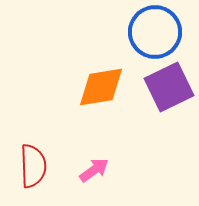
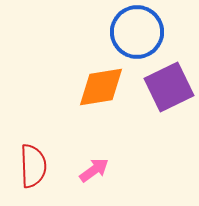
blue circle: moved 18 px left
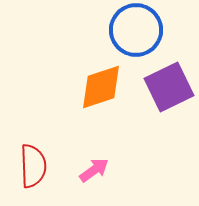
blue circle: moved 1 px left, 2 px up
orange diamond: rotated 9 degrees counterclockwise
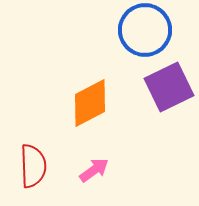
blue circle: moved 9 px right
orange diamond: moved 11 px left, 16 px down; rotated 9 degrees counterclockwise
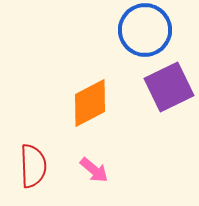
pink arrow: rotated 76 degrees clockwise
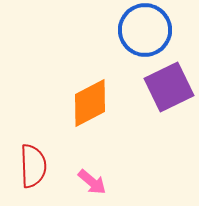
pink arrow: moved 2 px left, 12 px down
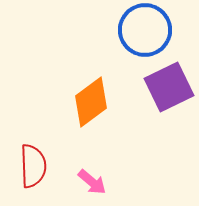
orange diamond: moved 1 px right, 1 px up; rotated 9 degrees counterclockwise
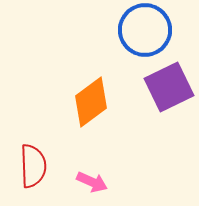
pink arrow: rotated 16 degrees counterclockwise
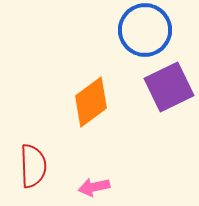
pink arrow: moved 2 px right, 5 px down; rotated 144 degrees clockwise
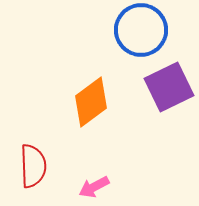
blue circle: moved 4 px left
pink arrow: rotated 16 degrees counterclockwise
